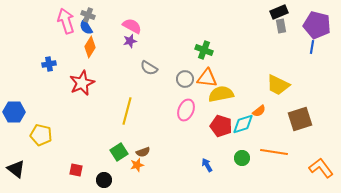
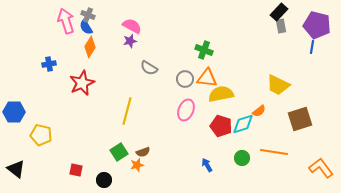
black rectangle: rotated 24 degrees counterclockwise
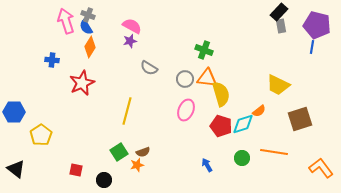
blue cross: moved 3 px right, 4 px up; rotated 16 degrees clockwise
yellow semicircle: rotated 85 degrees clockwise
yellow pentagon: rotated 25 degrees clockwise
